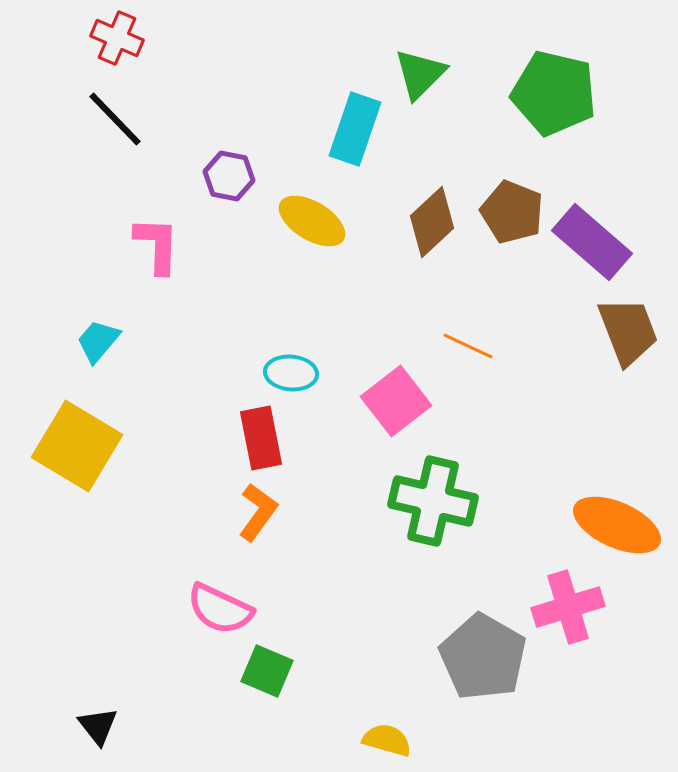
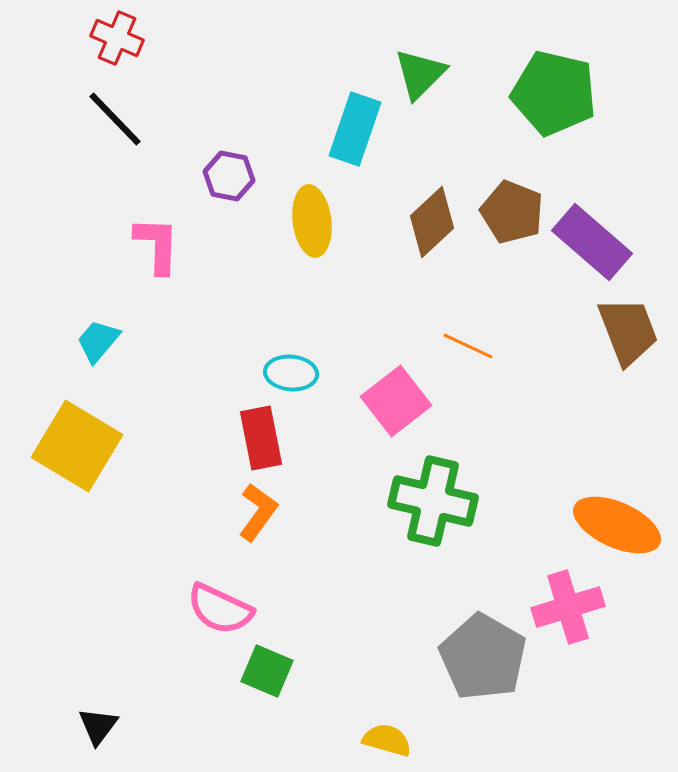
yellow ellipse: rotated 52 degrees clockwise
black triangle: rotated 15 degrees clockwise
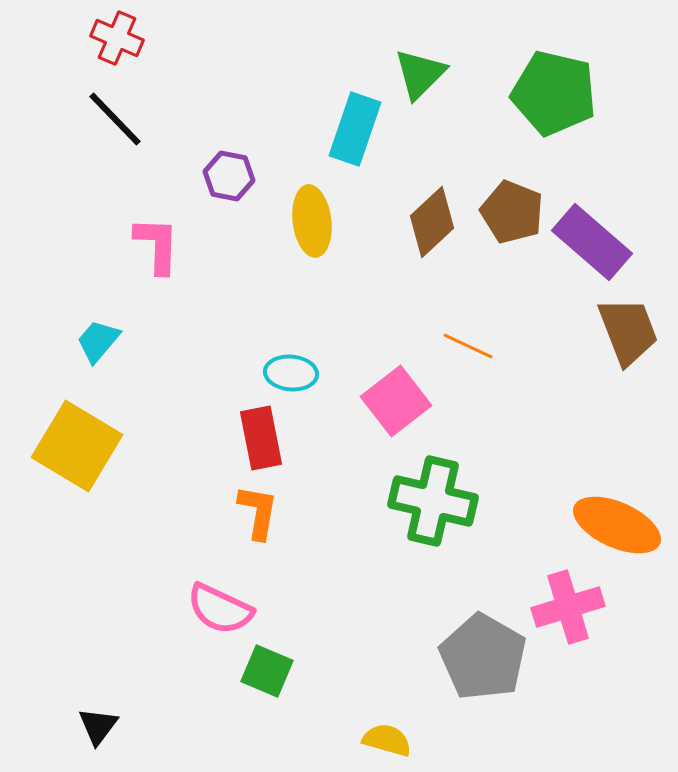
orange L-shape: rotated 26 degrees counterclockwise
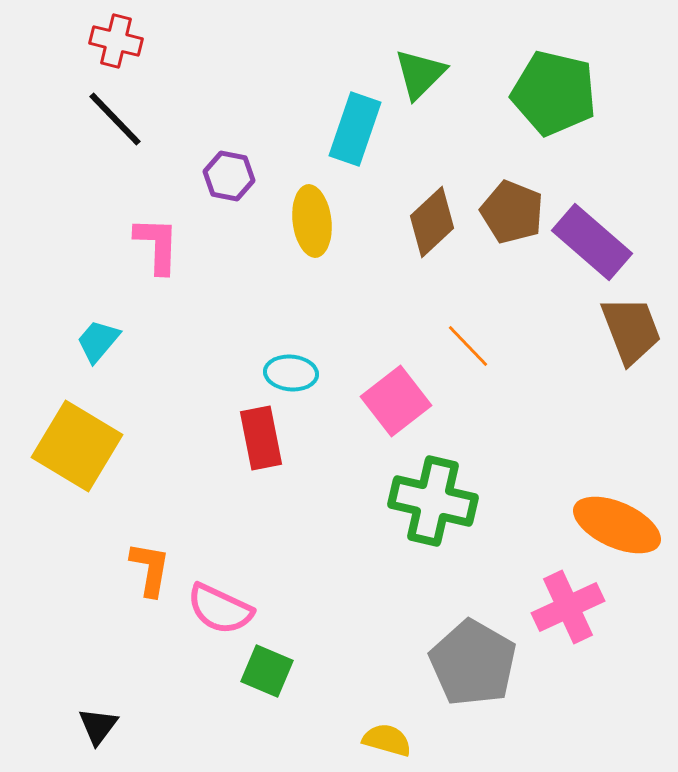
red cross: moved 1 px left, 3 px down; rotated 9 degrees counterclockwise
brown trapezoid: moved 3 px right, 1 px up
orange line: rotated 21 degrees clockwise
orange L-shape: moved 108 px left, 57 px down
pink cross: rotated 8 degrees counterclockwise
gray pentagon: moved 10 px left, 6 px down
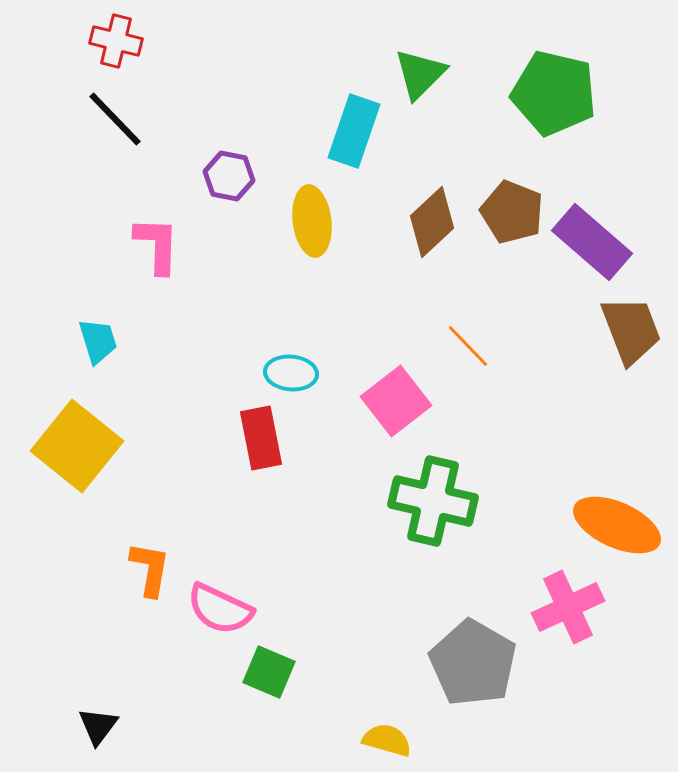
cyan rectangle: moved 1 px left, 2 px down
cyan trapezoid: rotated 123 degrees clockwise
yellow square: rotated 8 degrees clockwise
green square: moved 2 px right, 1 px down
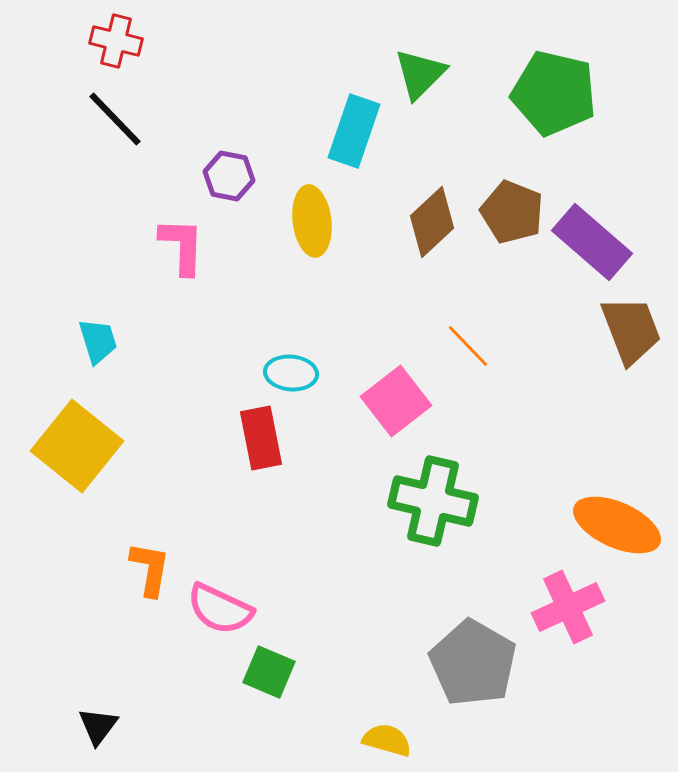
pink L-shape: moved 25 px right, 1 px down
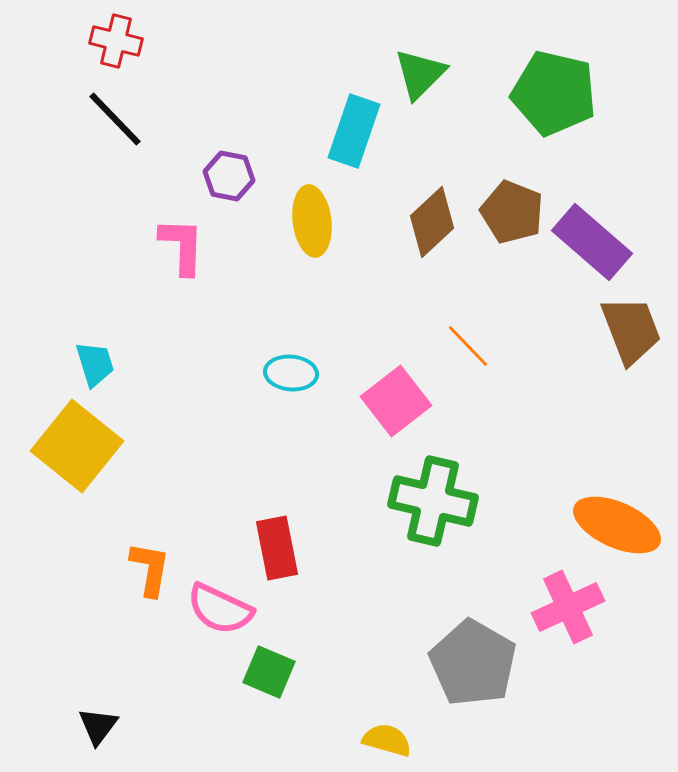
cyan trapezoid: moved 3 px left, 23 px down
red rectangle: moved 16 px right, 110 px down
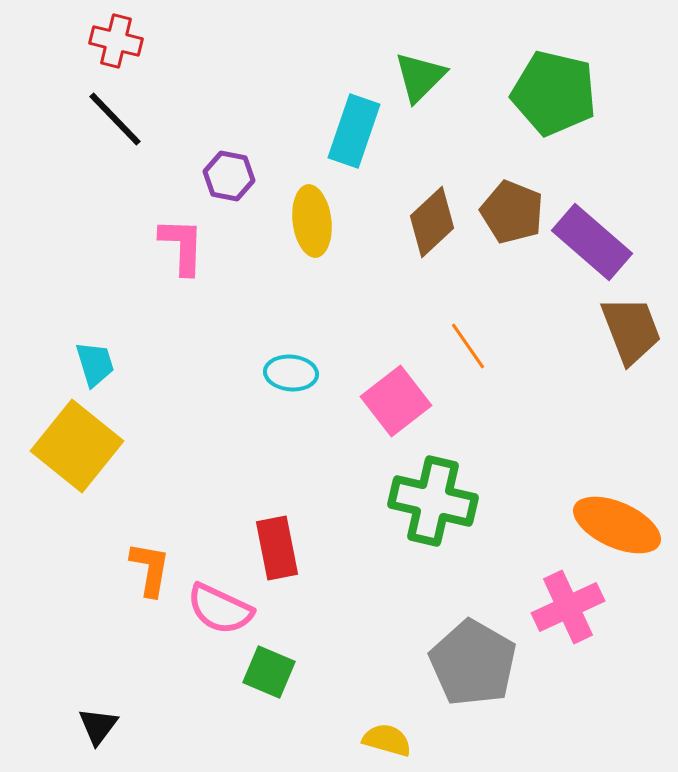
green triangle: moved 3 px down
orange line: rotated 9 degrees clockwise
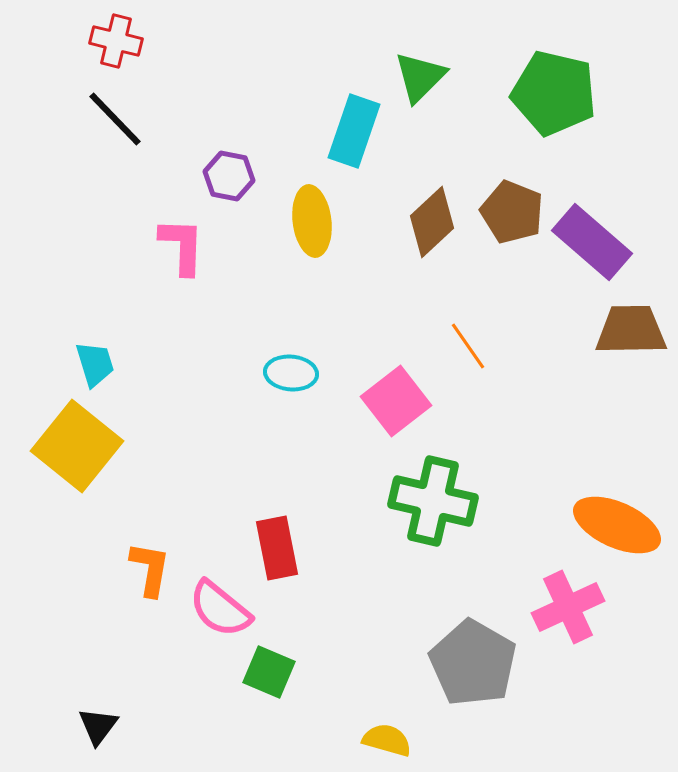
brown trapezoid: rotated 70 degrees counterclockwise
pink semicircle: rotated 14 degrees clockwise
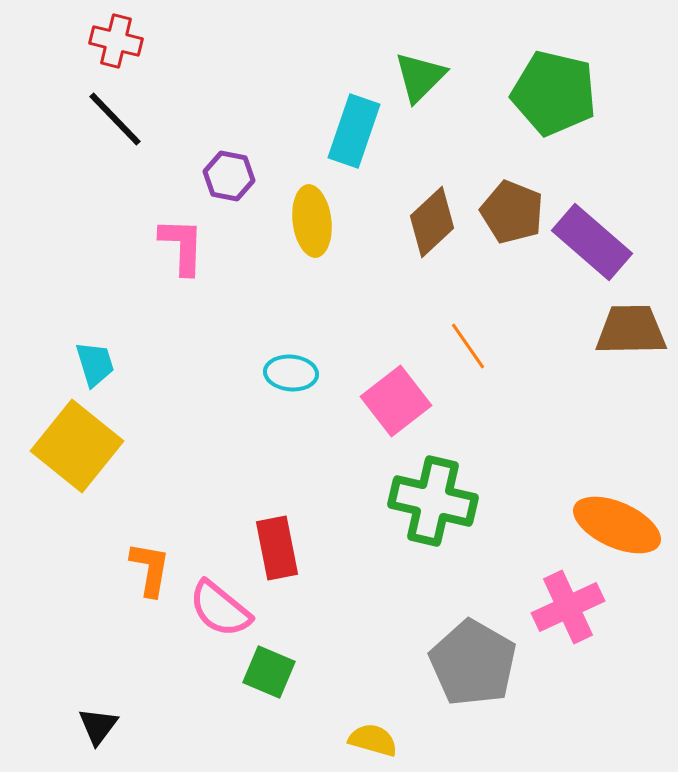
yellow semicircle: moved 14 px left
